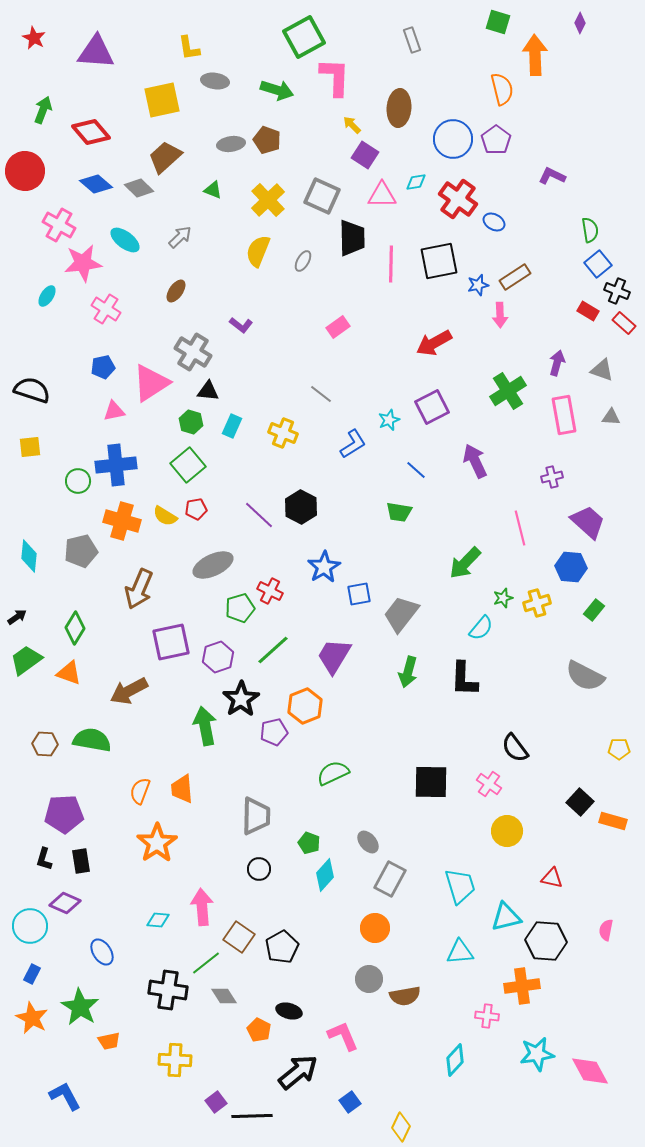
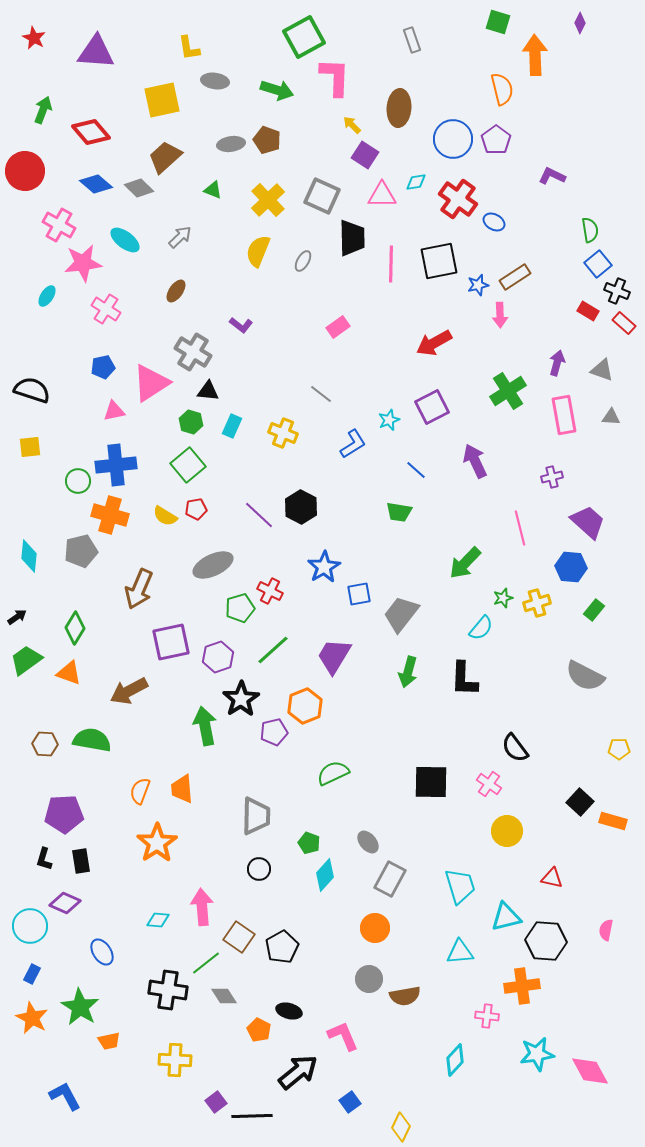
orange cross at (122, 521): moved 12 px left, 6 px up
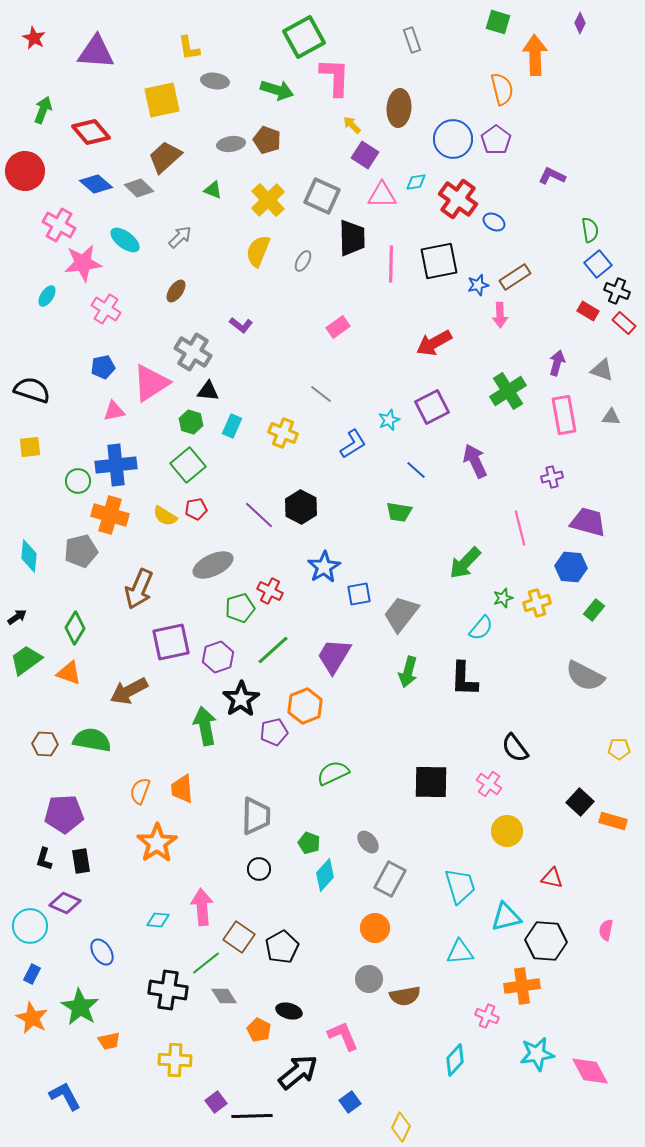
purple trapezoid at (588, 522): rotated 27 degrees counterclockwise
pink cross at (487, 1016): rotated 15 degrees clockwise
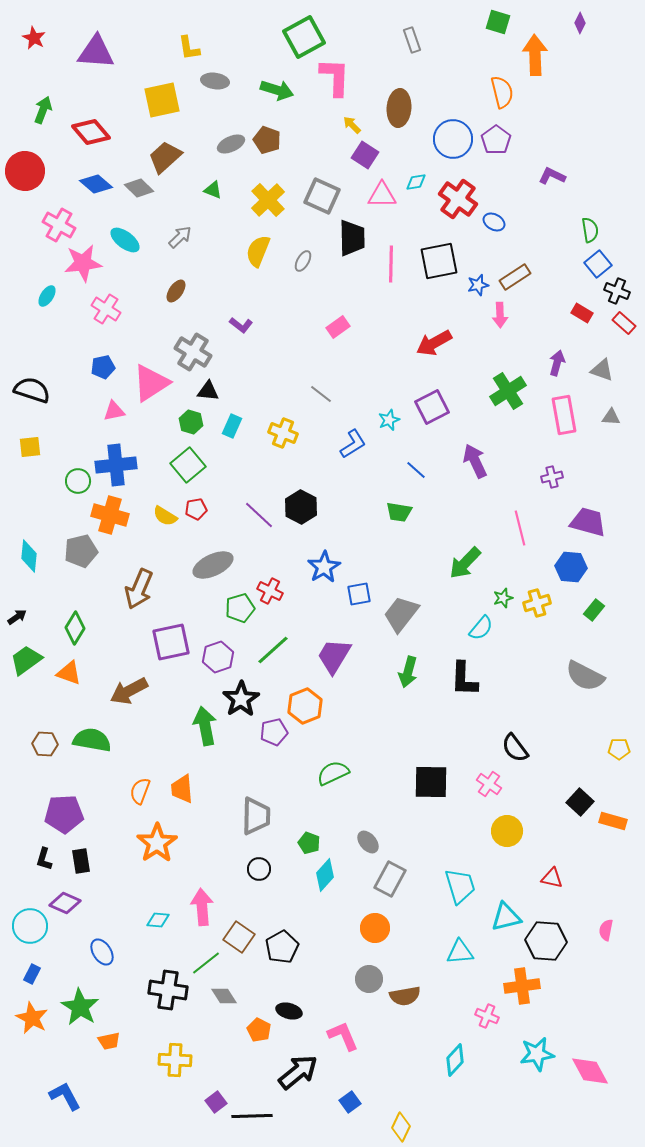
orange semicircle at (502, 89): moved 3 px down
gray ellipse at (231, 144): rotated 16 degrees counterclockwise
red rectangle at (588, 311): moved 6 px left, 2 px down
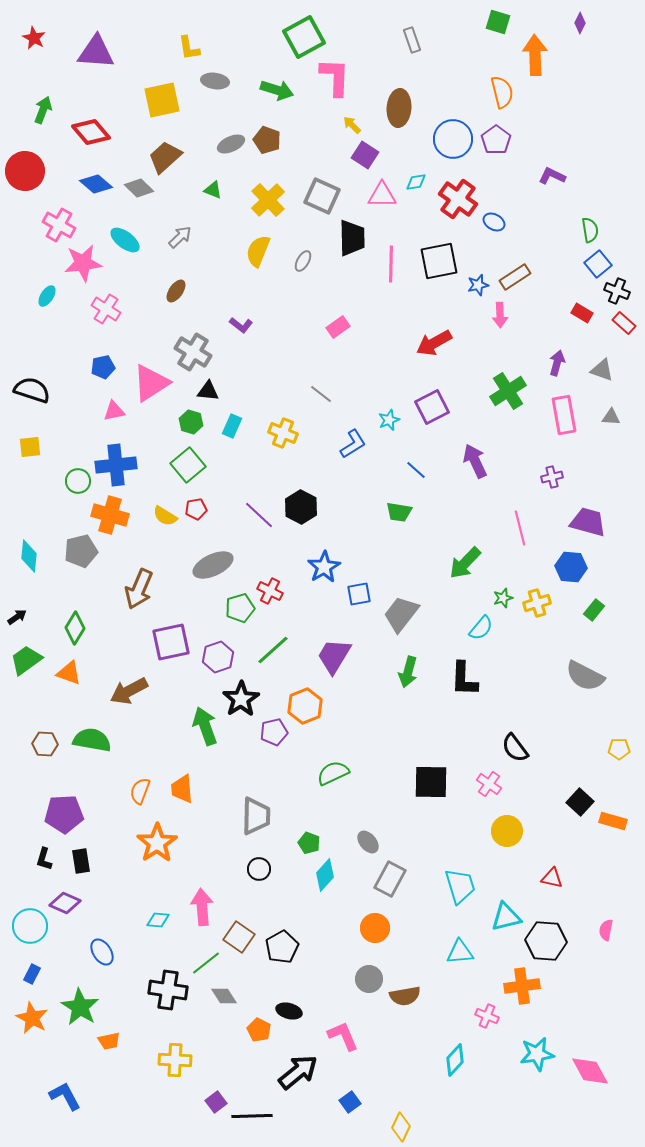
green arrow at (205, 726): rotated 9 degrees counterclockwise
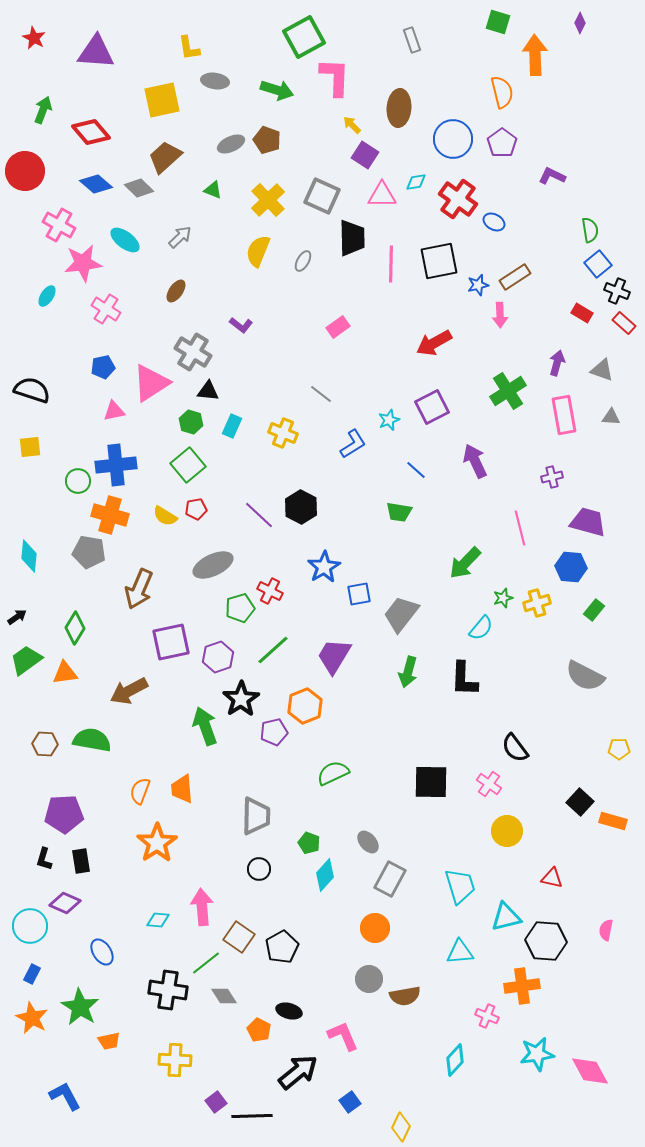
purple pentagon at (496, 140): moved 6 px right, 3 px down
gray pentagon at (81, 551): moved 8 px right, 1 px down; rotated 24 degrees clockwise
orange triangle at (69, 673): moved 4 px left; rotated 28 degrees counterclockwise
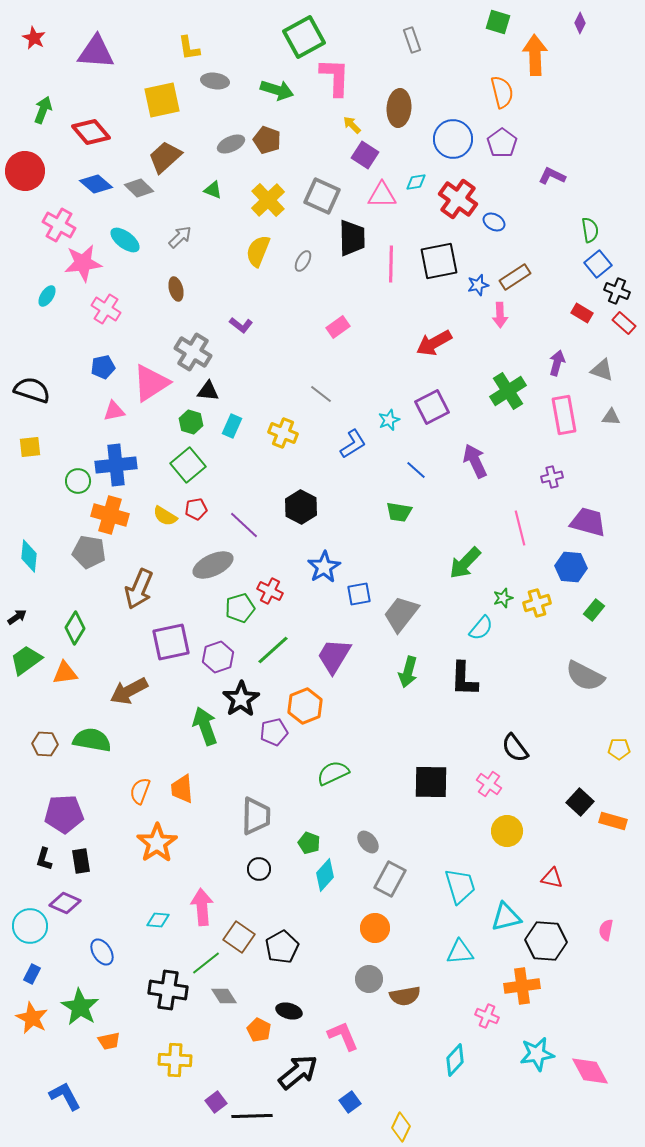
brown ellipse at (176, 291): moved 2 px up; rotated 50 degrees counterclockwise
purple line at (259, 515): moved 15 px left, 10 px down
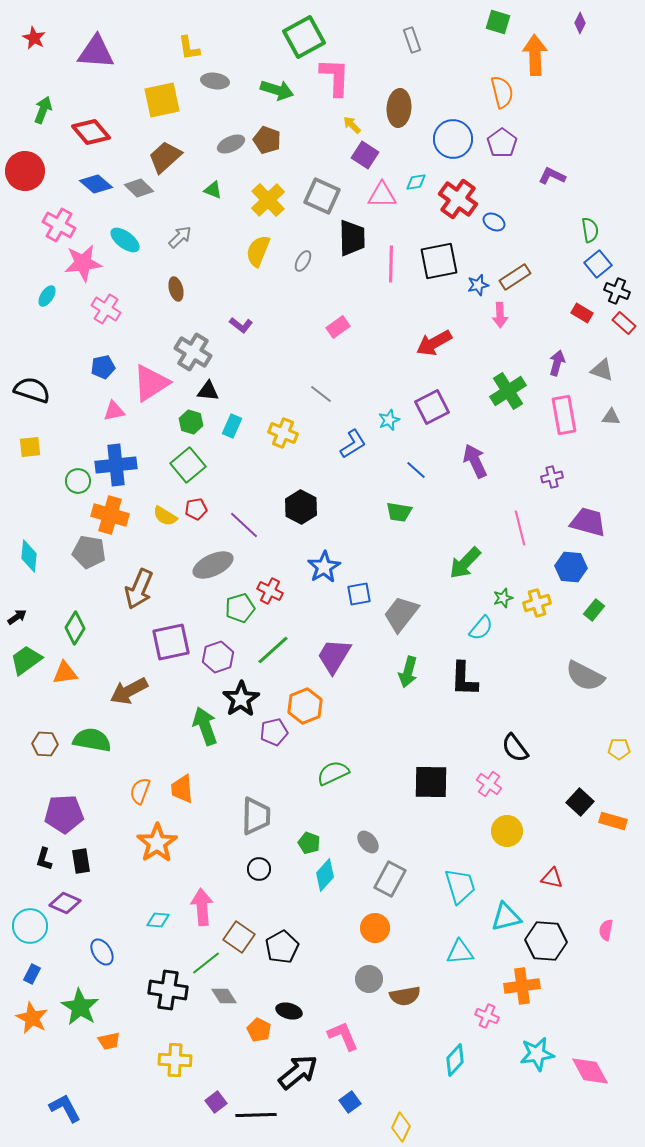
blue L-shape at (65, 1096): moved 12 px down
black line at (252, 1116): moved 4 px right, 1 px up
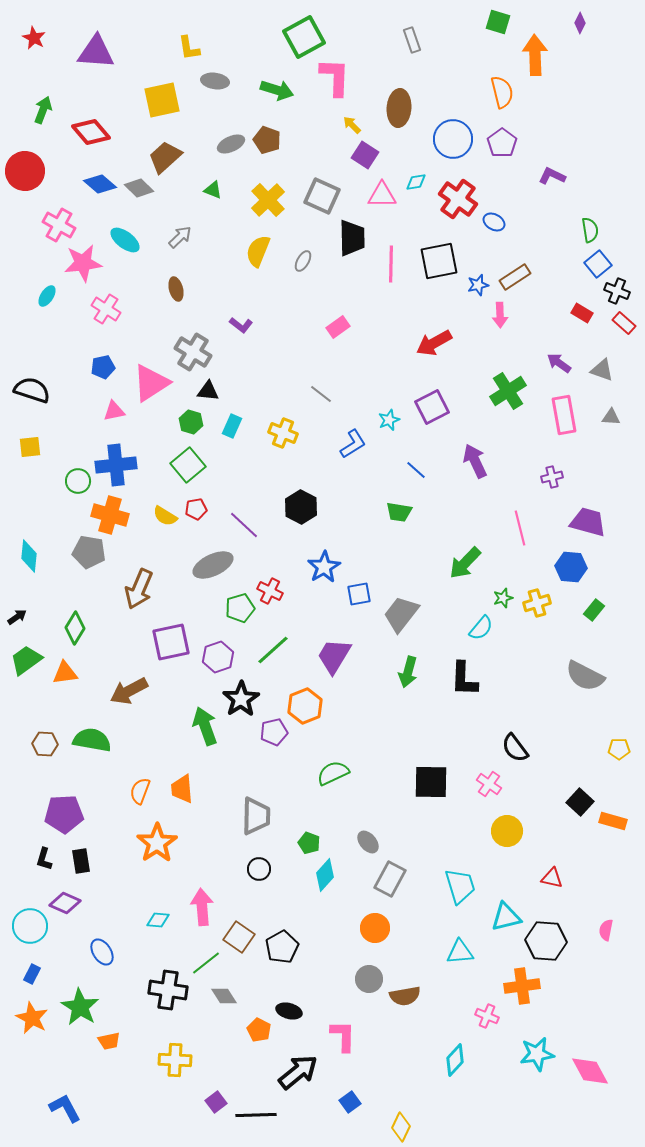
blue diamond at (96, 184): moved 4 px right
purple arrow at (557, 363): moved 2 px right; rotated 70 degrees counterclockwise
pink L-shape at (343, 1036): rotated 24 degrees clockwise
